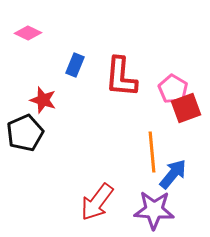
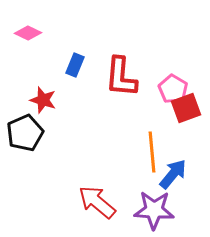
red arrow: rotated 93 degrees clockwise
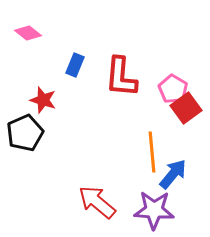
pink diamond: rotated 12 degrees clockwise
red square: rotated 16 degrees counterclockwise
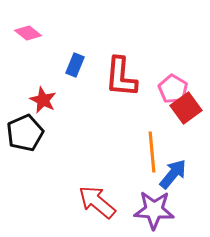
red star: rotated 8 degrees clockwise
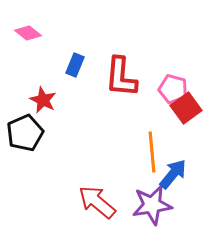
pink pentagon: rotated 16 degrees counterclockwise
purple star: moved 2 px left, 5 px up; rotated 12 degrees counterclockwise
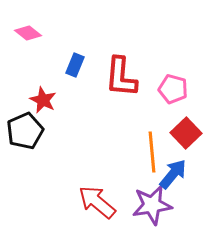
red square: moved 25 px down; rotated 8 degrees counterclockwise
black pentagon: moved 2 px up
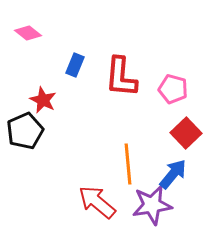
orange line: moved 24 px left, 12 px down
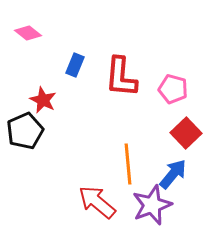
purple star: rotated 12 degrees counterclockwise
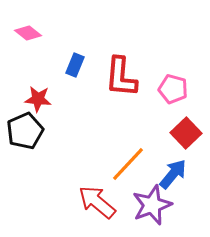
red star: moved 5 px left, 1 px up; rotated 20 degrees counterclockwise
orange line: rotated 48 degrees clockwise
